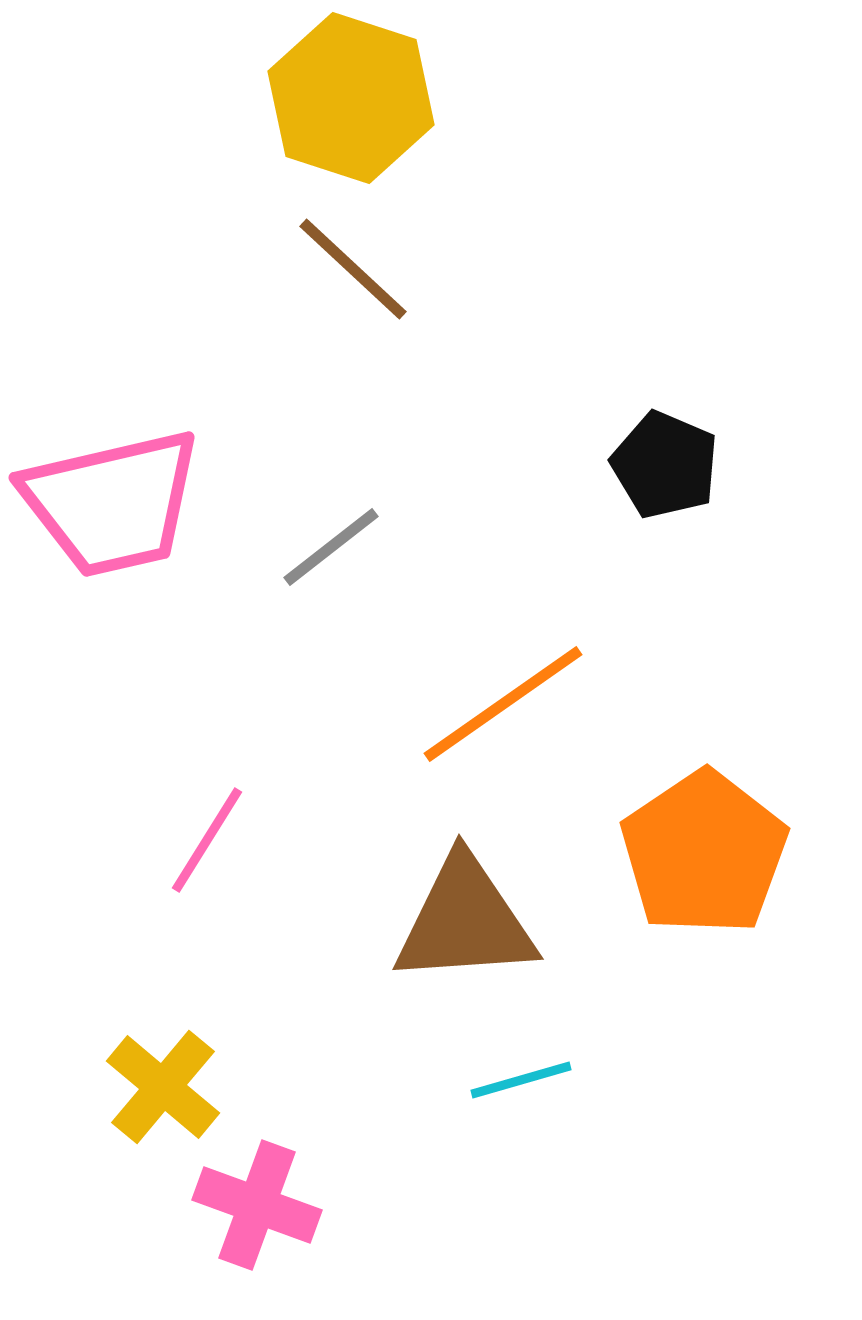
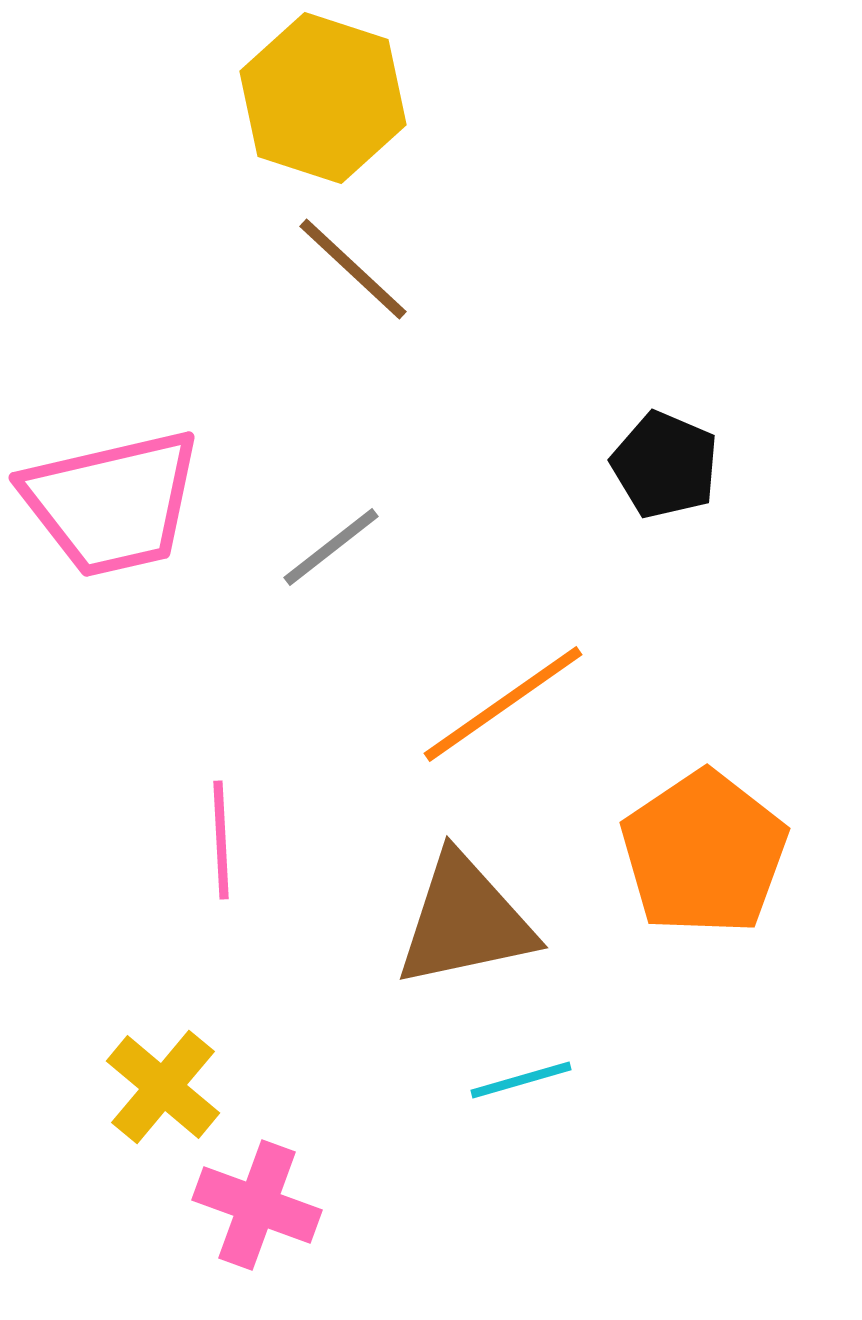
yellow hexagon: moved 28 px left
pink line: moved 14 px right; rotated 35 degrees counterclockwise
brown triangle: rotated 8 degrees counterclockwise
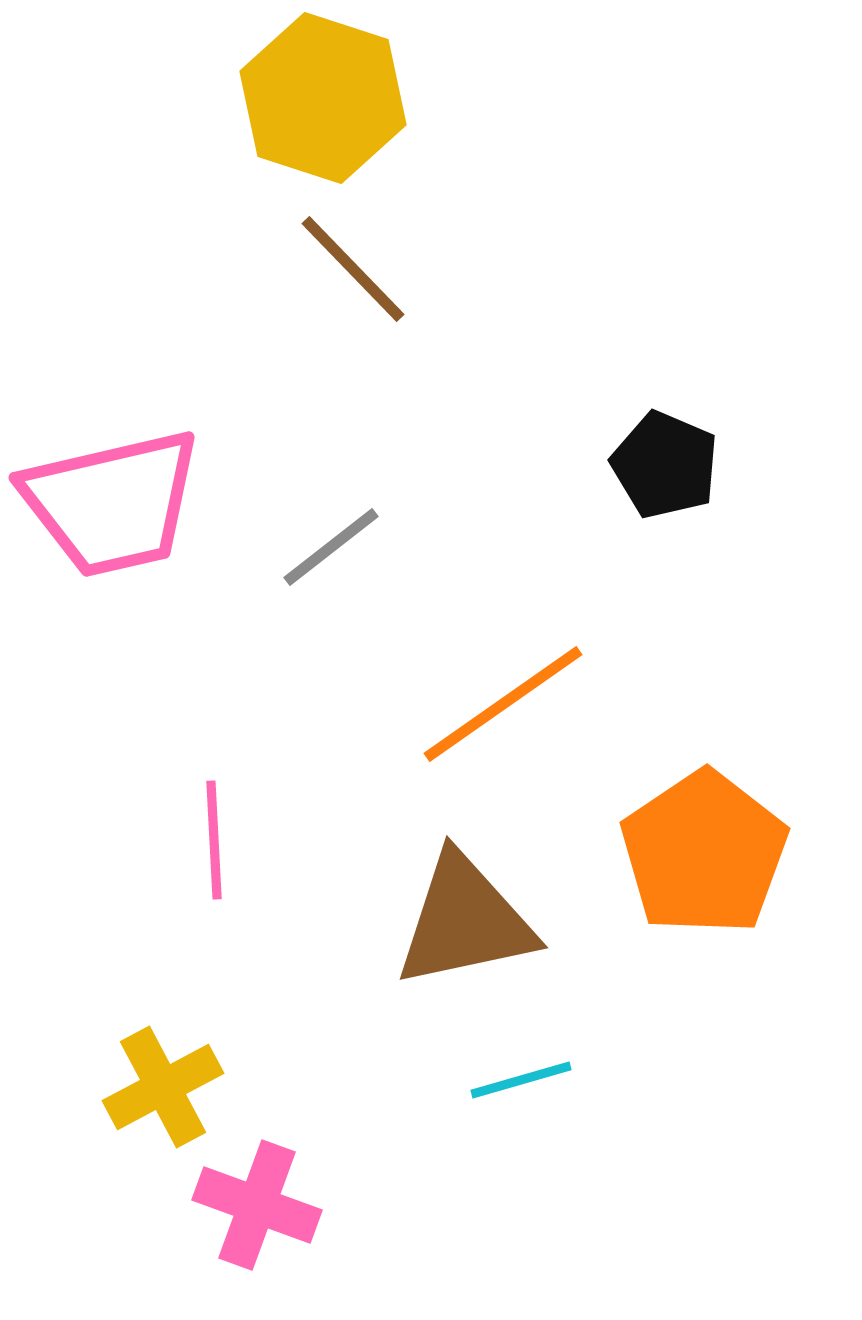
brown line: rotated 3 degrees clockwise
pink line: moved 7 px left
yellow cross: rotated 22 degrees clockwise
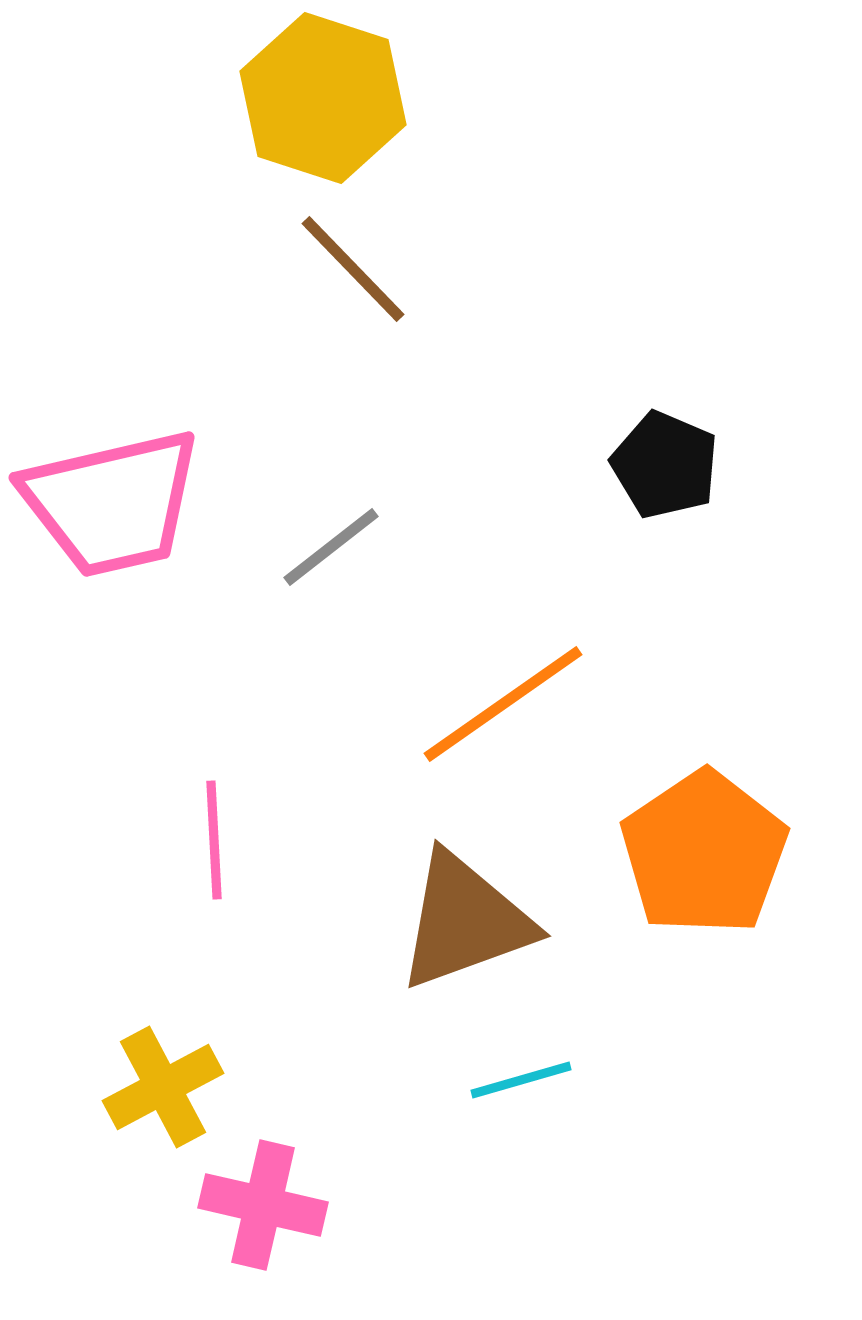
brown triangle: rotated 8 degrees counterclockwise
pink cross: moved 6 px right; rotated 7 degrees counterclockwise
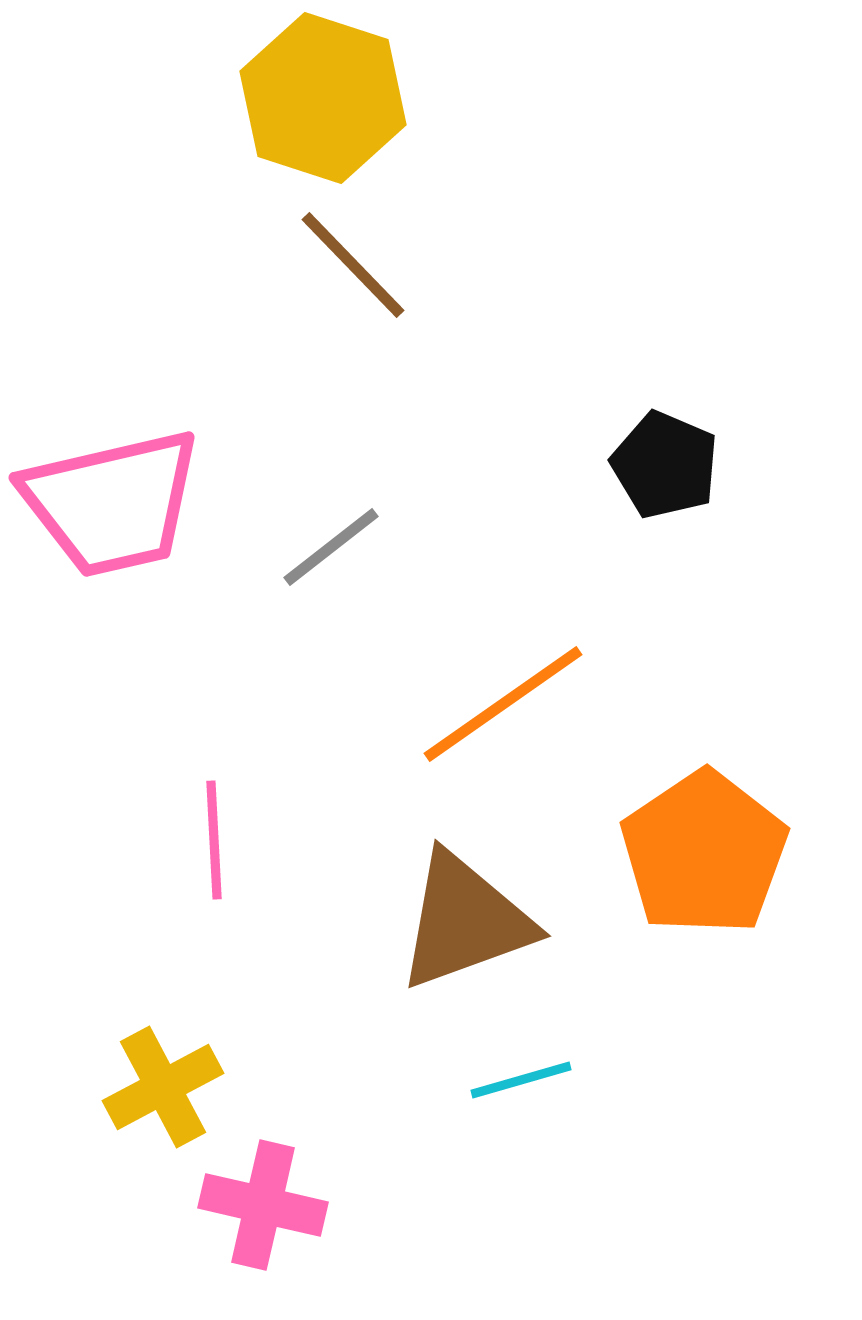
brown line: moved 4 px up
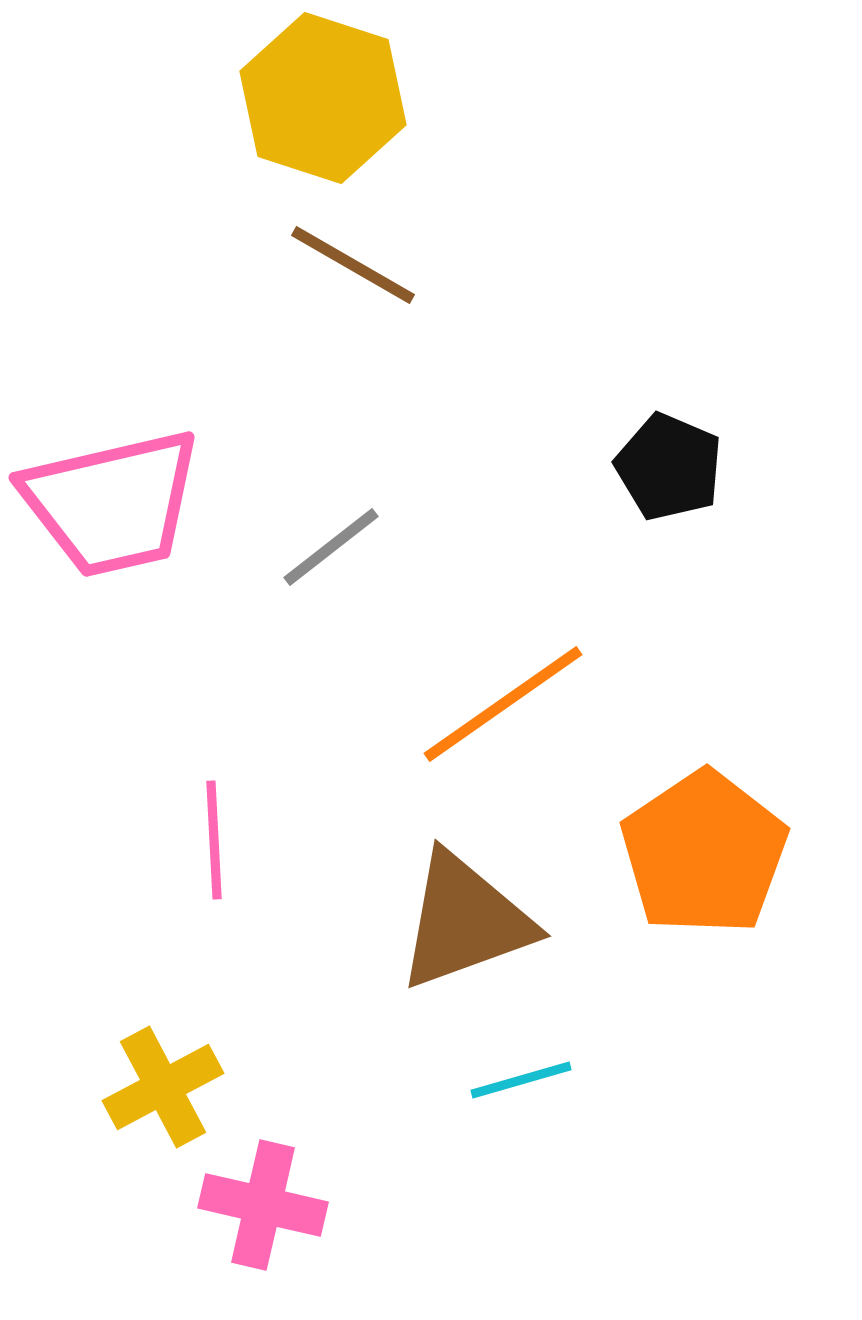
brown line: rotated 16 degrees counterclockwise
black pentagon: moved 4 px right, 2 px down
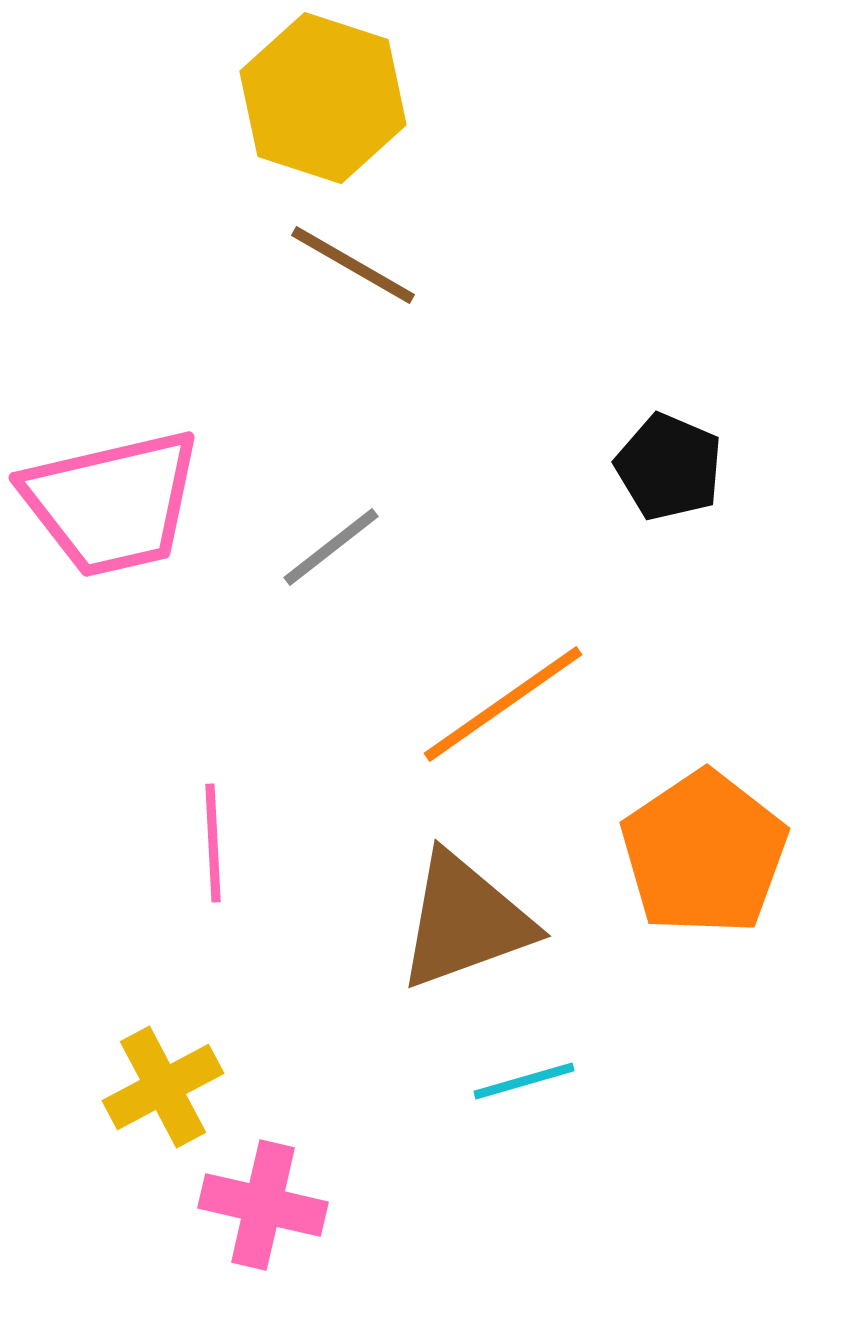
pink line: moved 1 px left, 3 px down
cyan line: moved 3 px right, 1 px down
